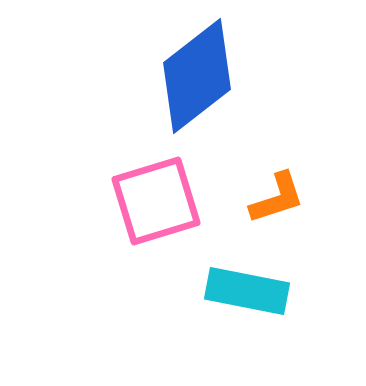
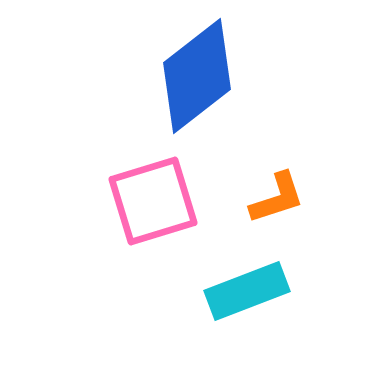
pink square: moved 3 px left
cyan rectangle: rotated 32 degrees counterclockwise
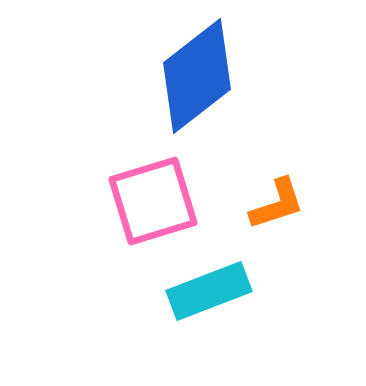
orange L-shape: moved 6 px down
cyan rectangle: moved 38 px left
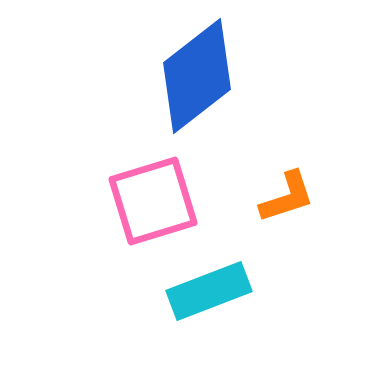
orange L-shape: moved 10 px right, 7 px up
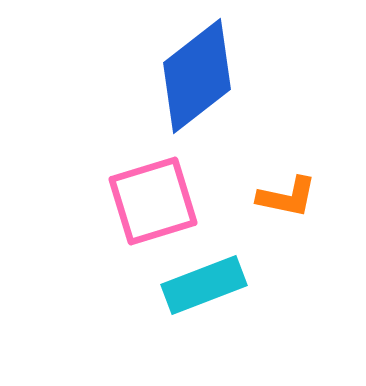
orange L-shape: rotated 30 degrees clockwise
cyan rectangle: moved 5 px left, 6 px up
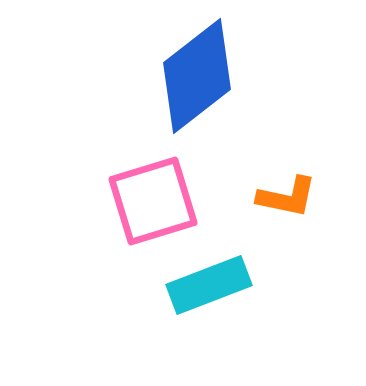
cyan rectangle: moved 5 px right
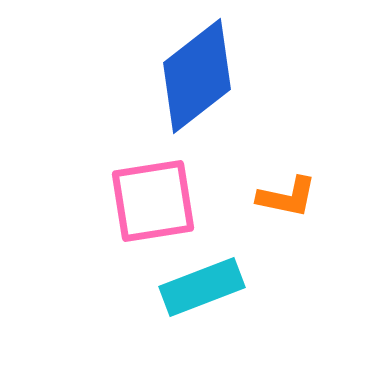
pink square: rotated 8 degrees clockwise
cyan rectangle: moved 7 px left, 2 px down
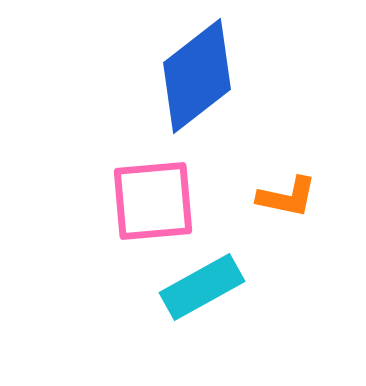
pink square: rotated 4 degrees clockwise
cyan rectangle: rotated 8 degrees counterclockwise
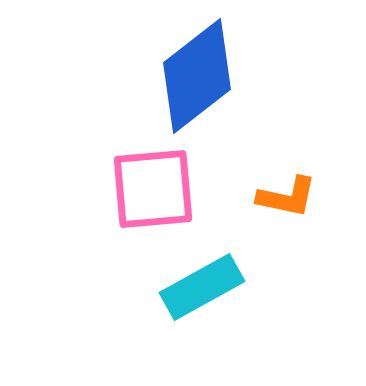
pink square: moved 12 px up
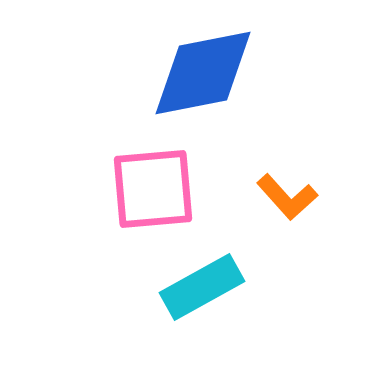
blue diamond: moved 6 px right, 3 px up; rotated 27 degrees clockwise
orange L-shape: rotated 36 degrees clockwise
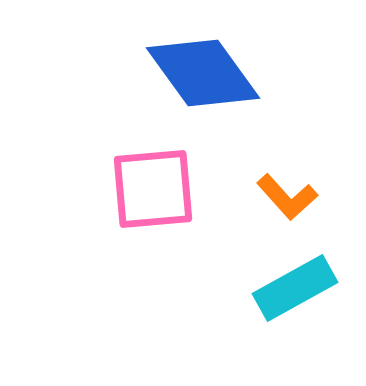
blue diamond: rotated 65 degrees clockwise
cyan rectangle: moved 93 px right, 1 px down
